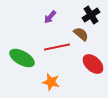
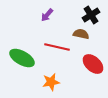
purple arrow: moved 3 px left, 2 px up
brown semicircle: rotated 28 degrees counterclockwise
red line: rotated 25 degrees clockwise
orange star: rotated 24 degrees counterclockwise
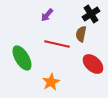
black cross: moved 1 px up
brown semicircle: rotated 91 degrees counterclockwise
red line: moved 3 px up
green ellipse: rotated 30 degrees clockwise
orange star: rotated 18 degrees counterclockwise
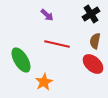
purple arrow: rotated 88 degrees counterclockwise
brown semicircle: moved 14 px right, 7 px down
green ellipse: moved 1 px left, 2 px down
orange star: moved 7 px left
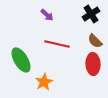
brown semicircle: rotated 56 degrees counterclockwise
red ellipse: rotated 45 degrees clockwise
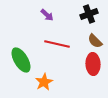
black cross: moved 2 px left; rotated 12 degrees clockwise
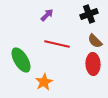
purple arrow: rotated 88 degrees counterclockwise
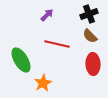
brown semicircle: moved 5 px left, 5 px up
orange star: moved 1 px left, 1 px down
